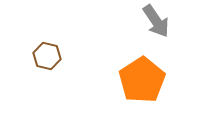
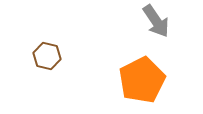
orange pentagon: rotated 6 degrees clockwise
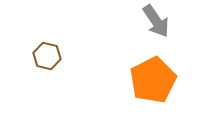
orange pentagon: moved 11 px right
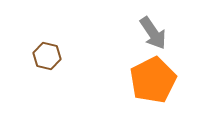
gray arrow: moved 3 px left, 12 px down
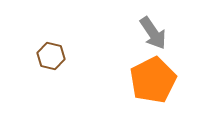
brown hexagon: moved 4 px right
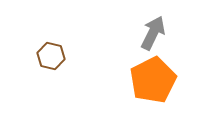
gray arrow: rotated 120 degrees counterclockwise
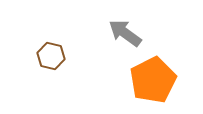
gray arrow: moved 28 px left; rotated 80 degrees counterclockwise
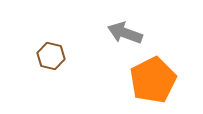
gray arrow: rotated 16 degrees counterclockwise
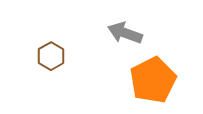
brown hexagon: rotated 16 degrees clockwise
